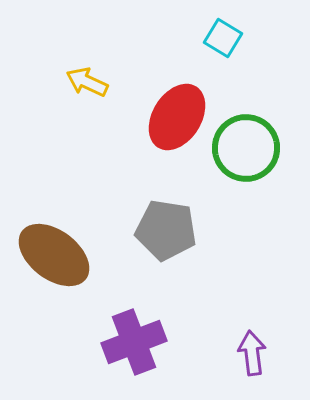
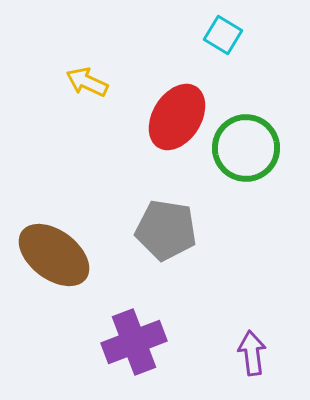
cyan square: moved 3 px up
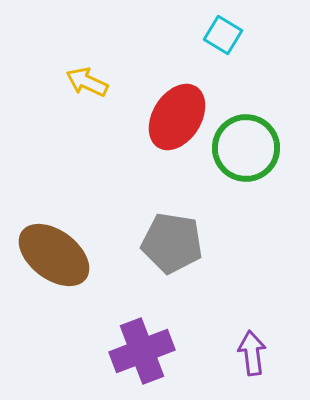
gray pentagon: moved 6 px right, 13 px down
purple cross: moved 8 px right, 9 px down
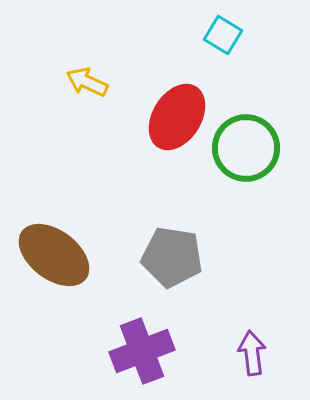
gray pentagon: moved 14 px down
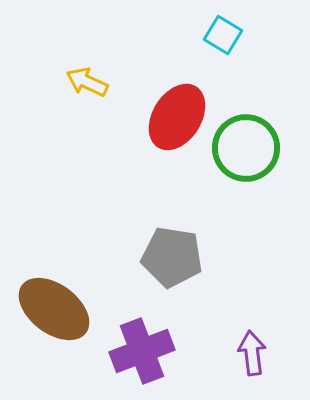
brown ellipse: moved 54 px down
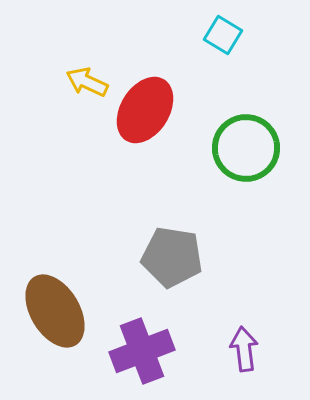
red ellipse: moved 32 px left, 7 px up
brown ellipse: moved 1 px right, 2 px down; rotated 22 degrees clockwise
purple arrow: moved 8 px left, 4 px up
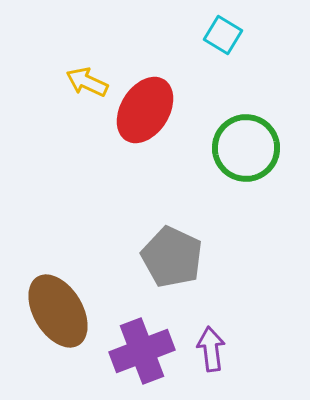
gray pentagon: rotated 16 degrees clockwise
brown ellipse: moved 3 px right
purple arrow: moved 33 px left
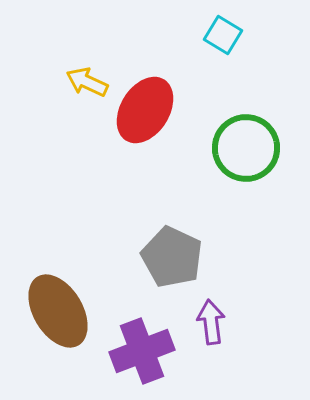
purple arrow: moved 27 px up
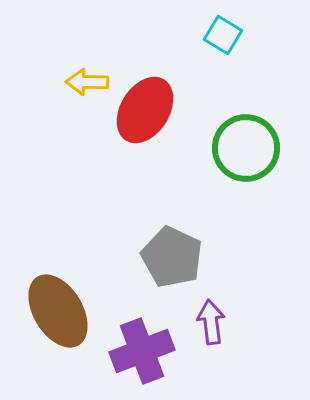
yellow arrow: rotated 24 degrees counterclockwise
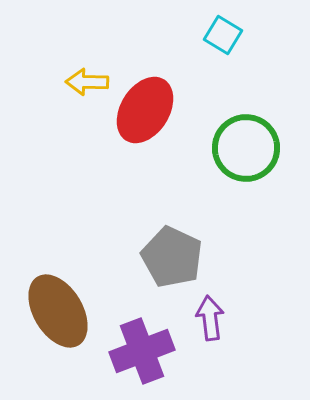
purple arrow: moved 1 px left, 4 px up
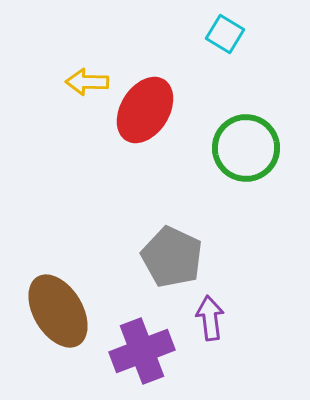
cyan square: moved 2 px right, 1 px up
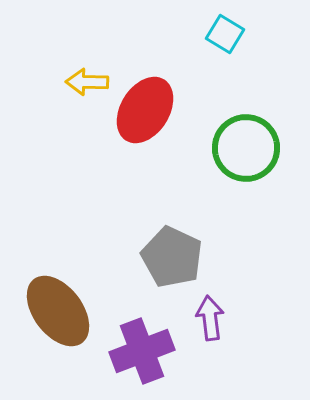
brown ellipse: rotated 6 degrees counterclockwise
